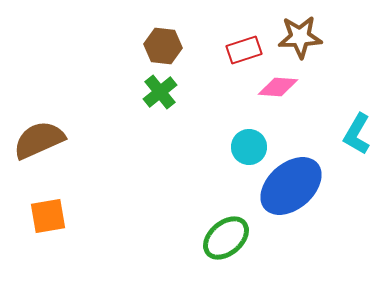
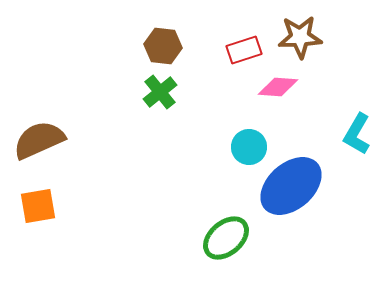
orange square: moved 10 px left, 10 px up
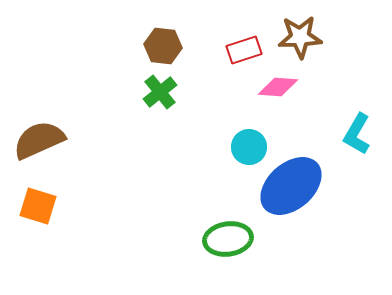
orange square: rotated 27 degrees clockwise
green ellipse: moved 2 px right, 1 px down; rotated 33 degrees clockwise
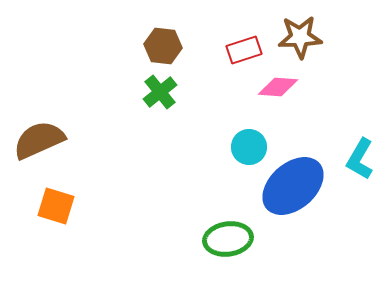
cyan L-shape: moved 3 px right, 25 px down
blue ellipse: moved 2 px right
orange square: moved 18 px right
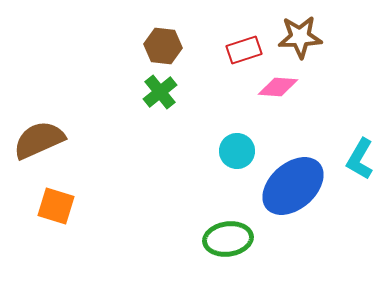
cyan circle: moved 12 px left, 4 px down
